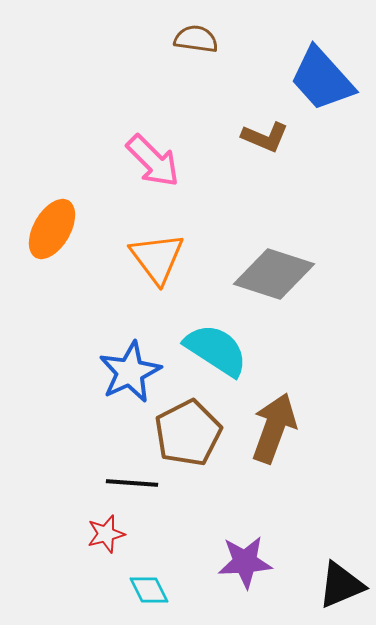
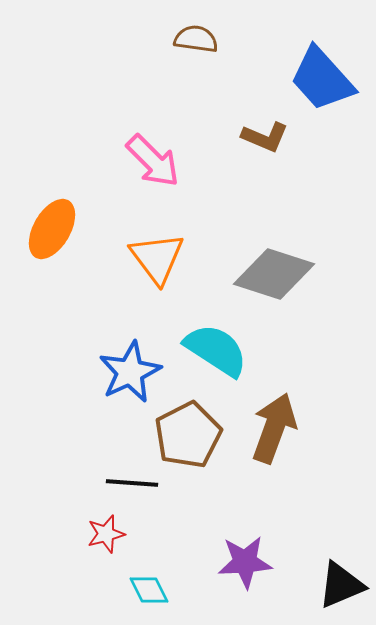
brown pentagon: moved 2 px down
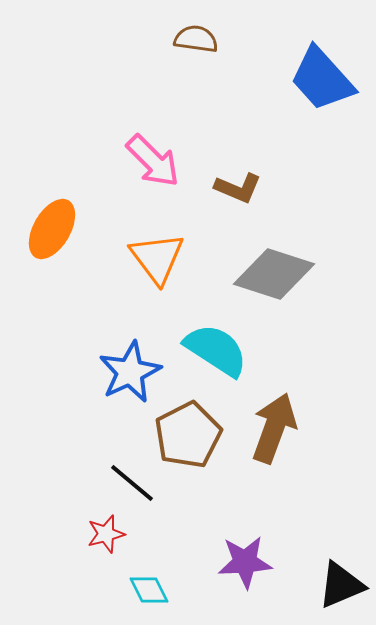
brown L-shape: moved 27 px left, 51 px down
black line: rotated 36 degrees clockwise
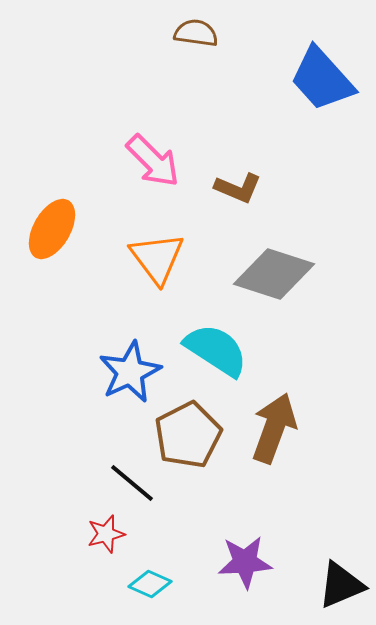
brown semicircle: moved 6 px up
cyan diamond: moved 1 px right, 6 px up; rotated 39 degrees counterclockwise
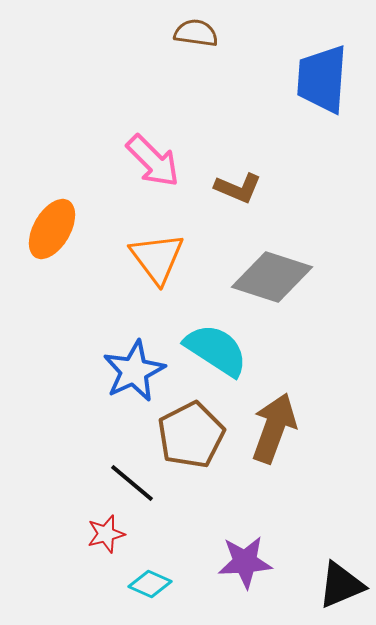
blue trapezoid: rotated 46 degrees clockwise
gray diamond: moved 2 px left, 3 px down
blue star: moved 4 px right, 1 px up
brown pentagon: moved 3 px right
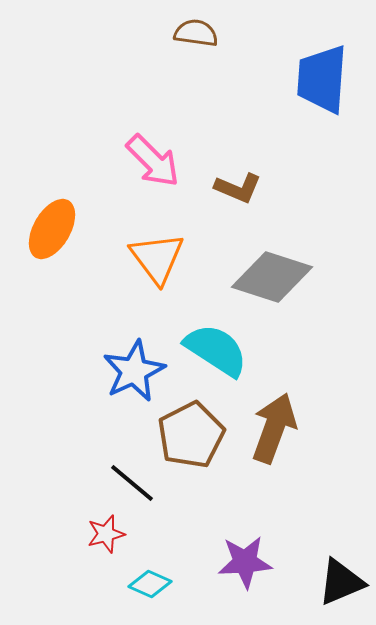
black triangle: moved 3 px up
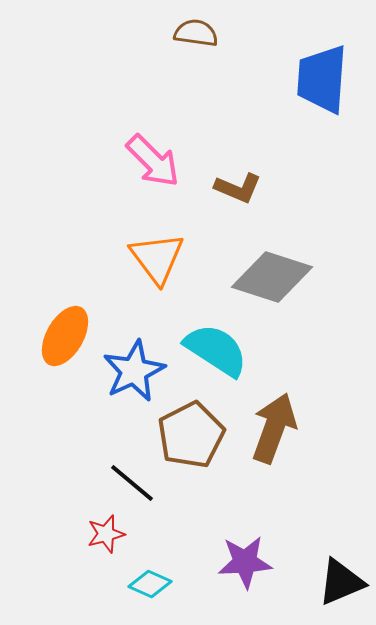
orange ellipse: moved 13 px right, 107 px down
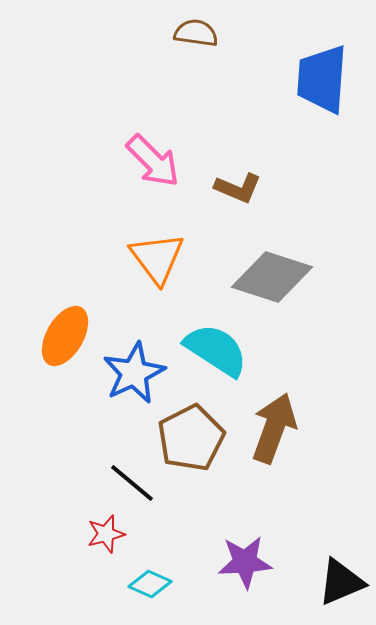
blue star: moved 2 px down
brown pentagon: moved 3 px down
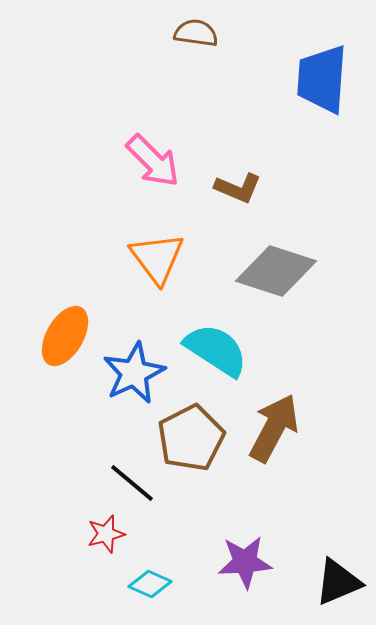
gray diamond: moved 4 px right, 6 px up
brown arrow: rotated 8 degrees clockwise
black triangle: moved 3 px left
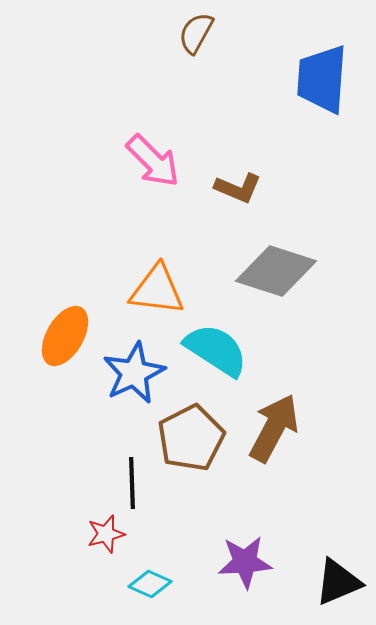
brown semicircle: rotated 69 degrees counterclockwise
orange triangle: moved 32 px down; rotated 46 degrees counterclockwise
black line: rotated 48 degrees clockwise
